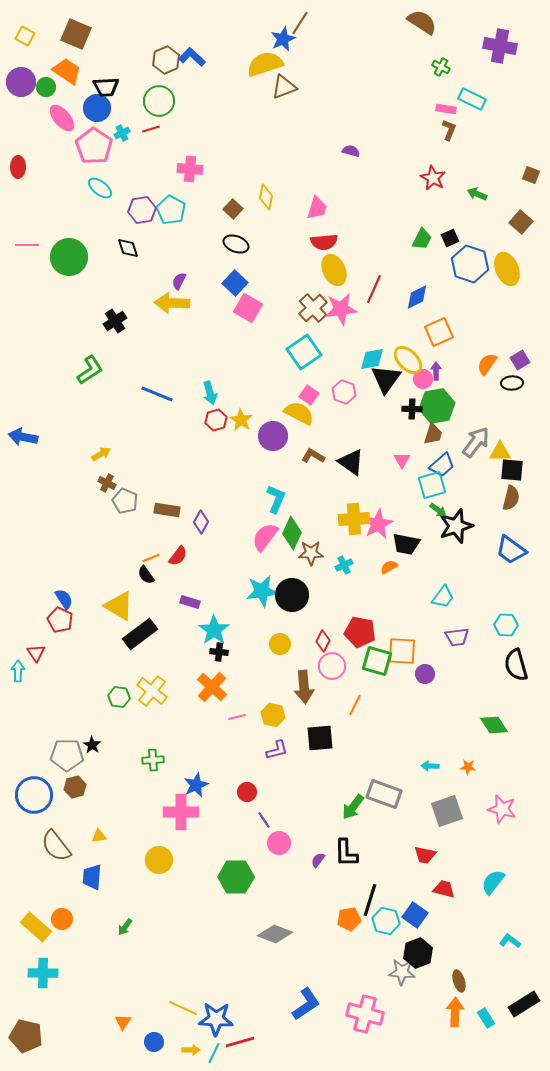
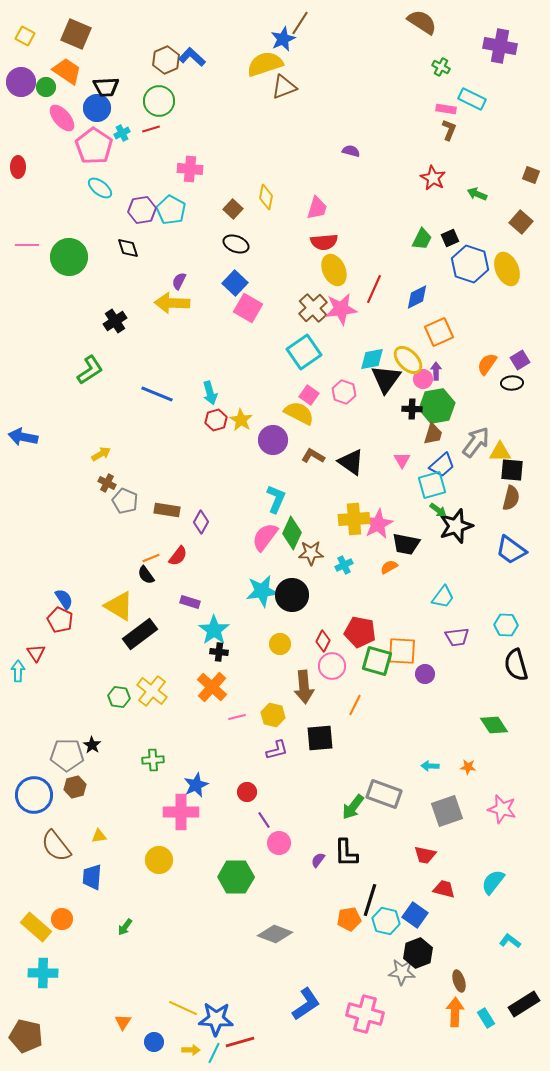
purple circle at (273, 436): moved 4 px down
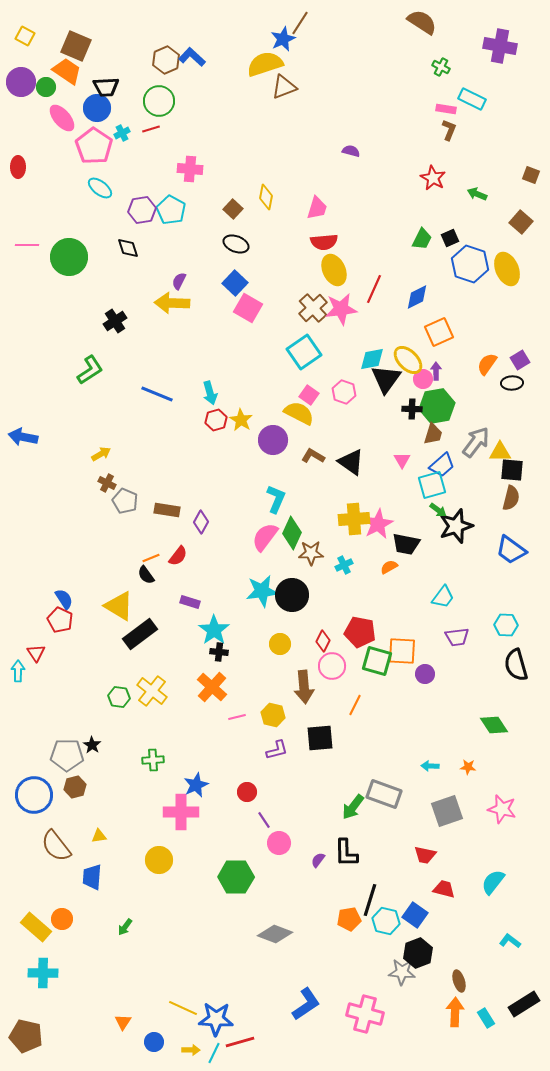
brown square at (76, 34): moved 12 px down
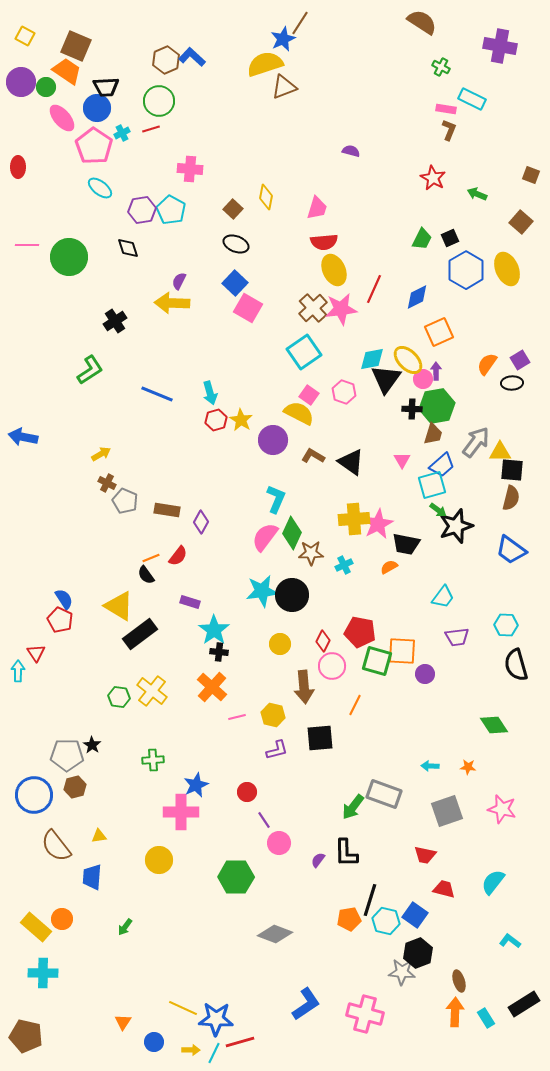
blue hexagon at (470, 264): moved 4 px left, 6 px down; rotated 12 degrees clockwise
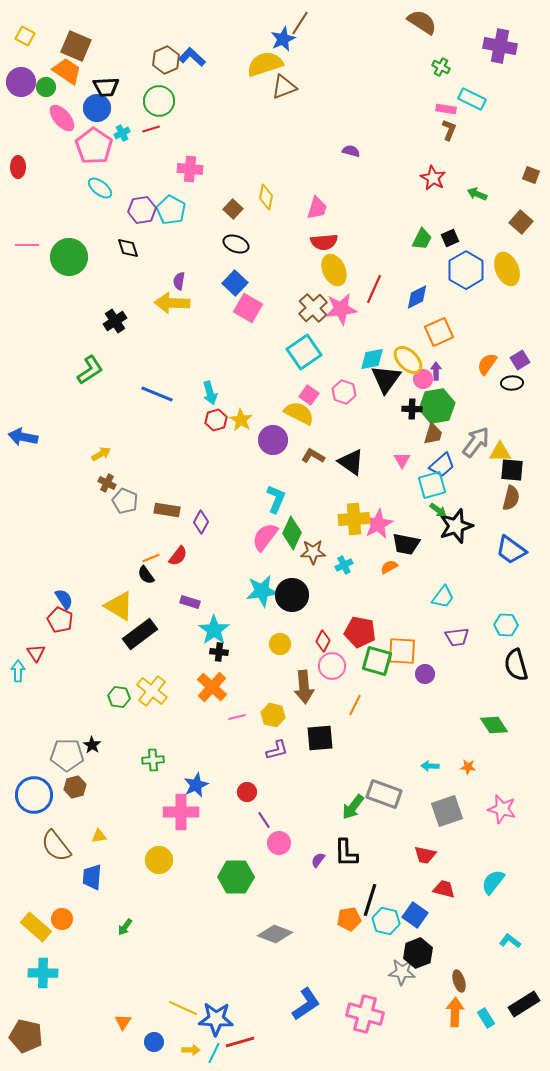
purple semicircle at (179, 281): rotated 18 degrees counterclockwise
brown star at (311, 553): moved 2 px right, 1 px up
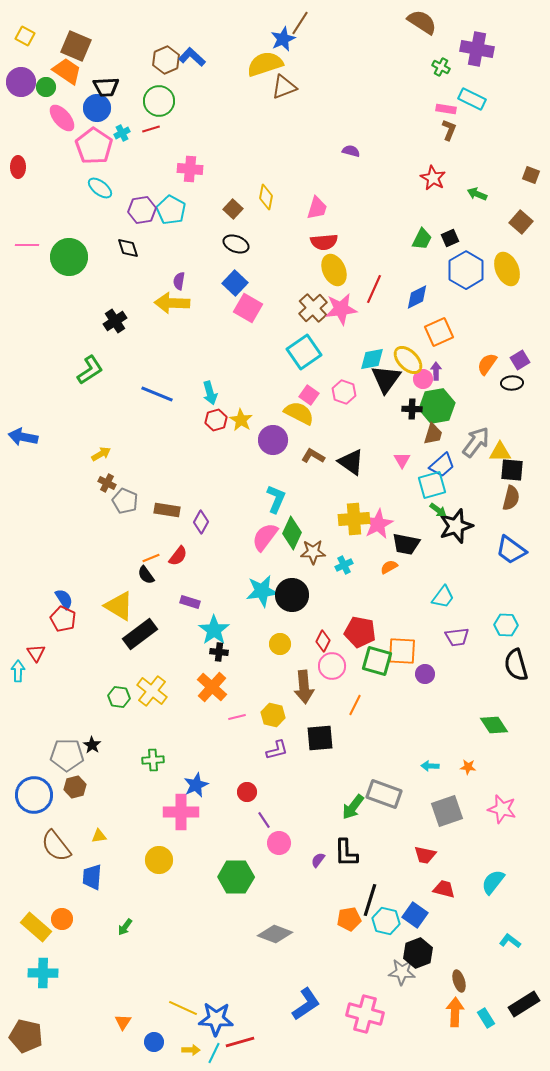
purple cross at (500, 46): moved 23 px left, 3 px down
red pentagon at (60, 620): moved 3 px right, 1 px up
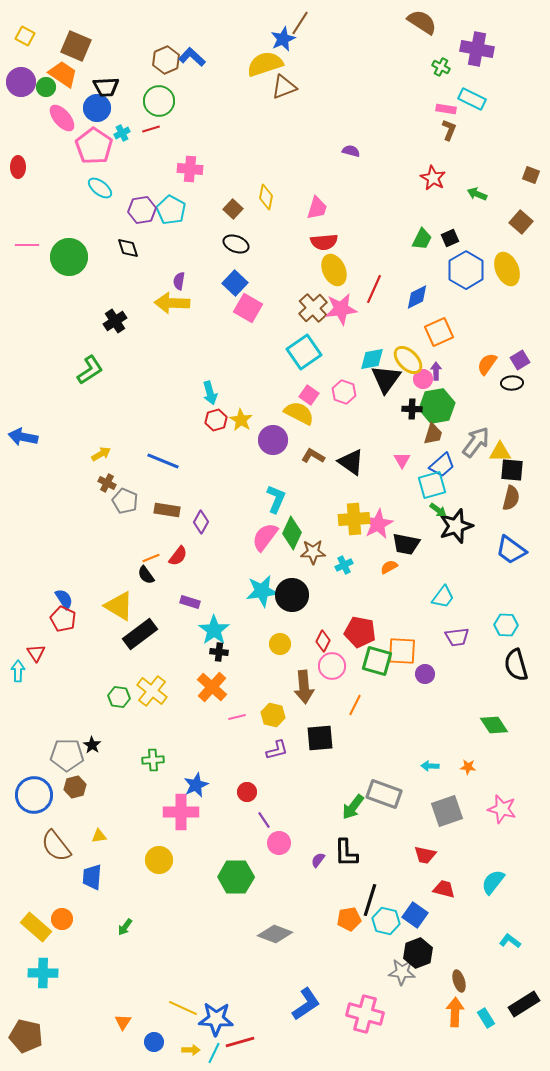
orange trapezoid at (67, 71): moved 4 px left, 3 px down
blue line at (157, 394): moved 6 px right, 67 px down
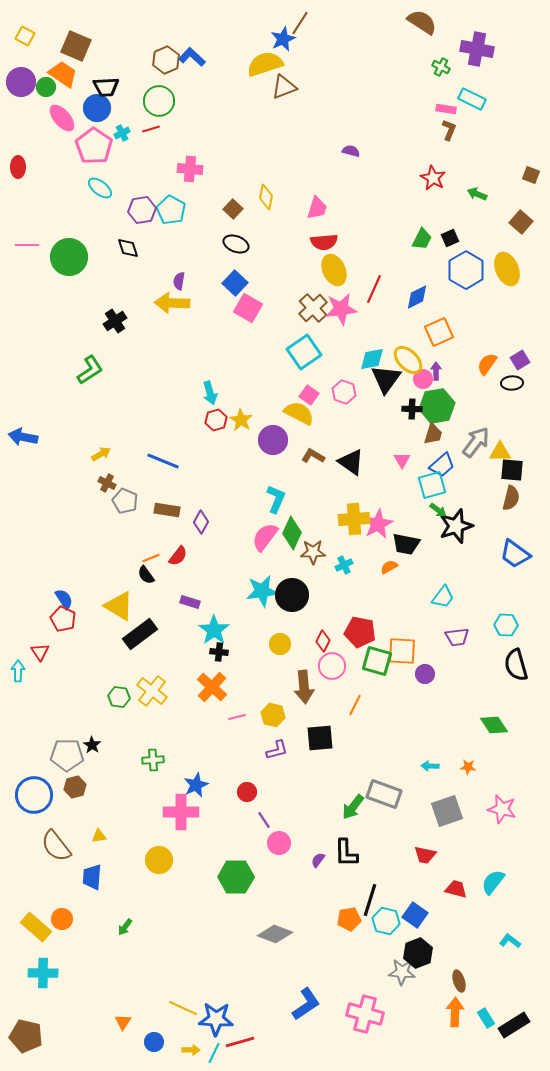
blue trapezoid at (511, 550): moved 4 px right, 4 px down
red triangle at (36, 653): moved 4 px right, 1 px up
red trapezoid at (444, 889): moved 12 px right
black rectangle at (524, 1004): moved 10 px left, 21 px down
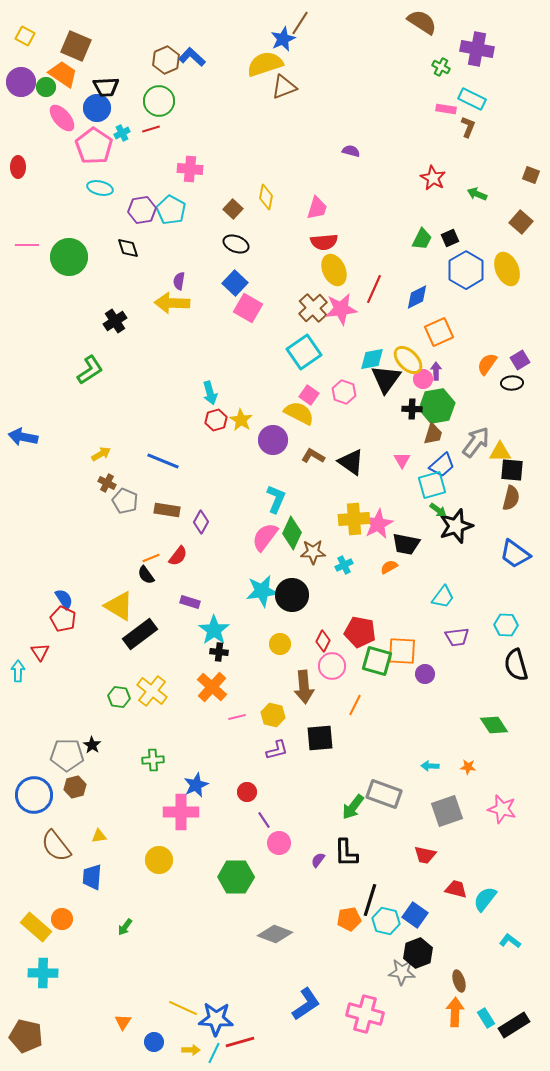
brown L-shape at (449, 130): moved 19 px right, 3 px up
cyan ellipse at (100, 188): rotated 25 degrees counterclockwise
cyan semicircle at (493, 882): moved 8 px left, 17 px down
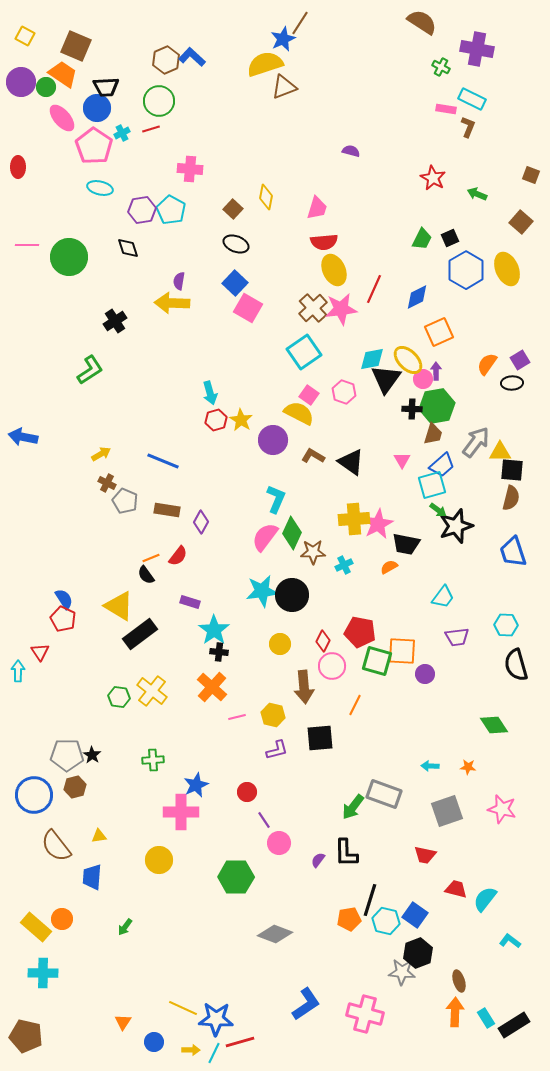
blue trapezoid at (515, 554): moved 2 px left, 2 px up; rotated 36 degrees clockwise
black star at (92, 745): moved 10 px down
